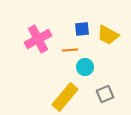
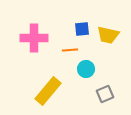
yellow trapezoid: rotated 15 degrees counterclockwise
pink cross: moved 4 px left, 1 px up; rotated 28 degrees clockwise
cyan circle: moved 1 px right, 2 px down
yellow rectangle: moved 17 px left, 6 px up
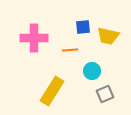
blue square: moved 1 px right, 2 px up
yellow trapezoid: moved 1 px down
cyan circle: moved 6 px right, 2 px down
yellow rectangle: moved 4 px right; rotated 8 degrees counterclockwise
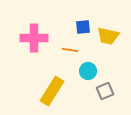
orange line: rotated 14 degrees clockwise
cyan circle: moved 4 px left
gray square: moved 3 px up
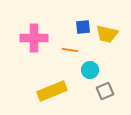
yellow trapezoid: moved 1 px left, 2 px up
cyan circle: moved 2 px right, 1 px up
yellow rectangle: rotated 36 degrees clockwise
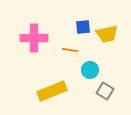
yellow trapezoid: rotated 25 degrees counterclockwise
gray square: rotated 36 degrees counterclockwise
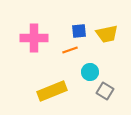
blue square: moved 4 px left, 4 px down
orange line: rotated 28 degrees counterclockwise
cyan circle: moved 2 px down
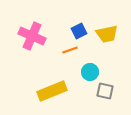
blue square: rotated 21 degrees counterclockwise
pink cross: moved 2 px left, 2 px up; rotated 24 degrees clockwise
gray square: rotated 18 degrees counterclockwise
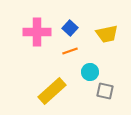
blue square: moved 9 px left, 3 px up; rotated 21 degrees counterclockwise
pink cross: moved 5 px right, 4 px up; rotated 24 degrees counterclockwise
orange line: moved 1 px down
yellow rectangle: rotated 20 degrees counterclockwise
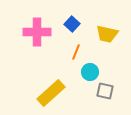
blue square: moved 2 px right, 4 px up
yellow trapezoid: rotated 25 degrees clockwise
orange line: moved 6 px right, 1 px down; rotated 49 degrees counterclockwise
yellow rectangle: moved 1 px left, 2 px down
